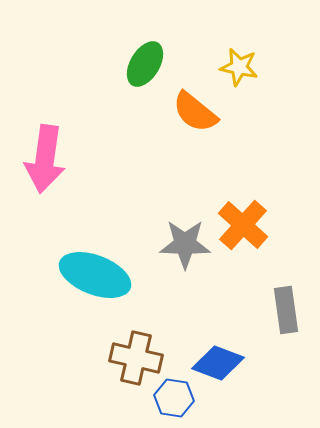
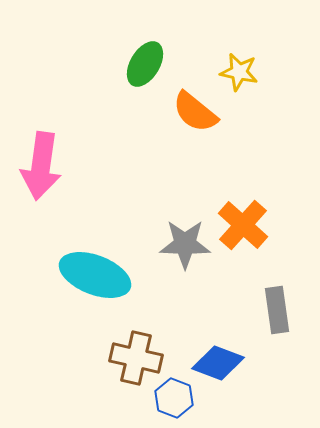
yellow star: moved 5 px down
pink arrow: moved 4 px left, 7 px down
gray rectangle: moved 9 px left
blue hexagon: rotated 12 degrees clockwise
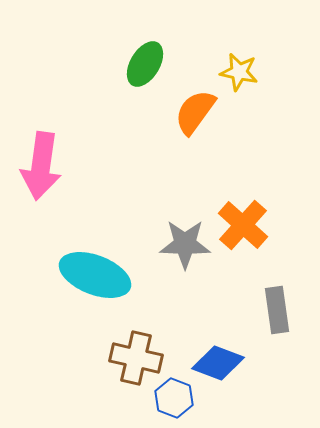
orange semicircle: rotated 87 degrees clockwise
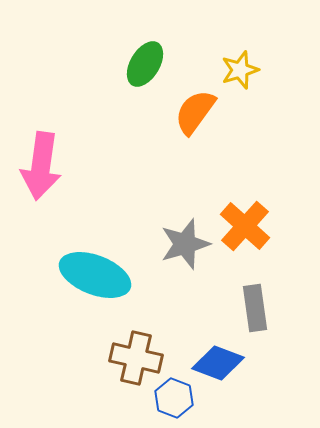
yellow star: moved 1 px right, 2 px up; rotated 30 degrees counterclockwise
orange cross: moved 2 px right, 1 px down
gray star: rotated 18 degrees counterclockwise
gray rectangle: moved 22 px left, 2 px up
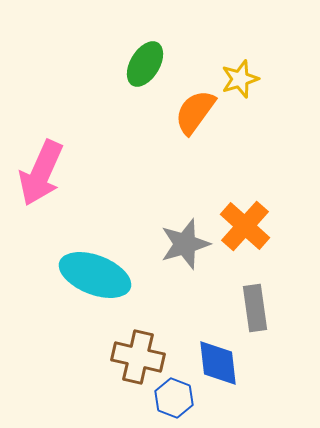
yellow star: moved 9 px down
pink arrow: moved 7 px down; rotated 16 degrees clockwise
brown cross: moved 2 px right, 1 px up
blue diamond: rotated 63 degrees clockwise
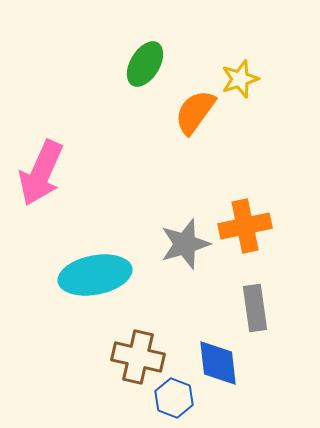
orange cross: rotated 36 degrees clockwise
cyan ellipse: rotated 32 degrees counterclockwise
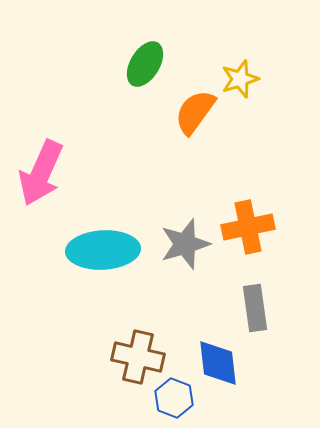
orange cross: moved 3 px right, 1 px down
cyan ellipse: moved 8 px right, 25 px up; rotated 8 degrees clockwise
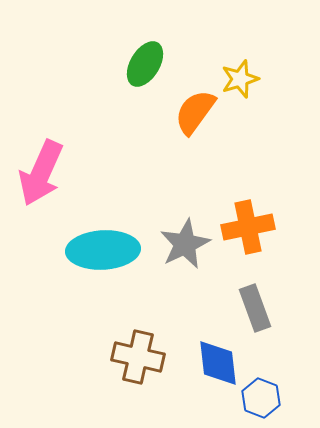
gray star: rotated 9 degrees counterclockwise
gray rectangle: rotated 12 degrees counterclockwise
blue hexagon: moved 87 px right
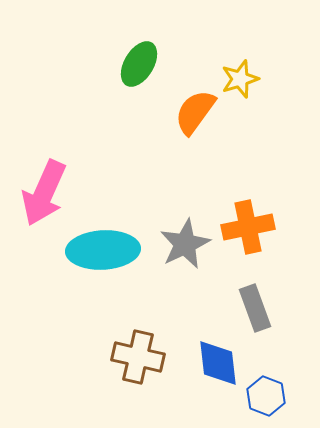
green ellipse: moved 6 px left
pink arrow: moved 3 px right, 20 px down
blue hexagon: moved 5 px right, 2 px up
